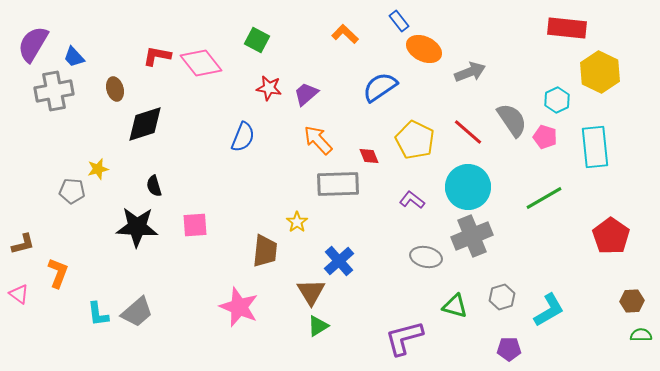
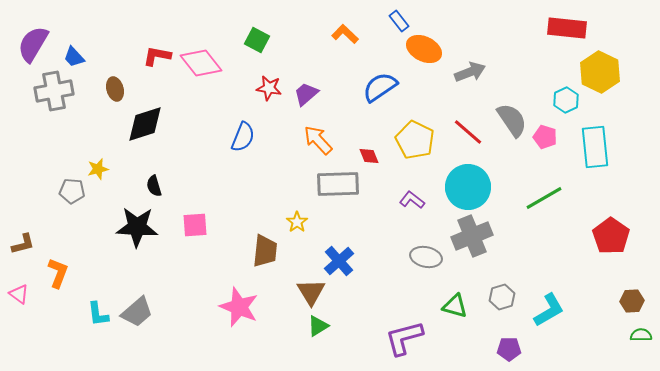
cyan hexagon at (557, 100): moved 9 px right
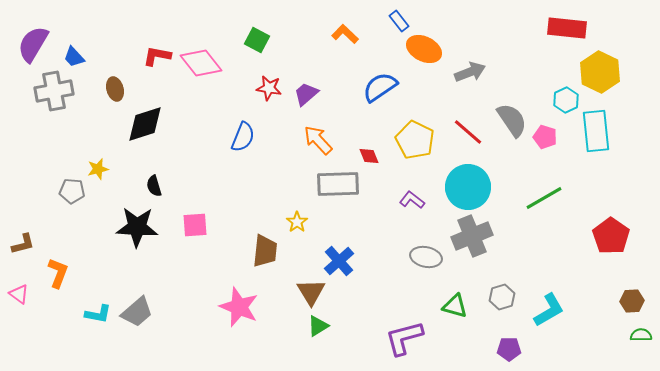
cyan rectangle at (595, 147): moved 1 px right, 16 px up
cyan L-shape at (98, 314): rotated 72 degrees counterclockwise
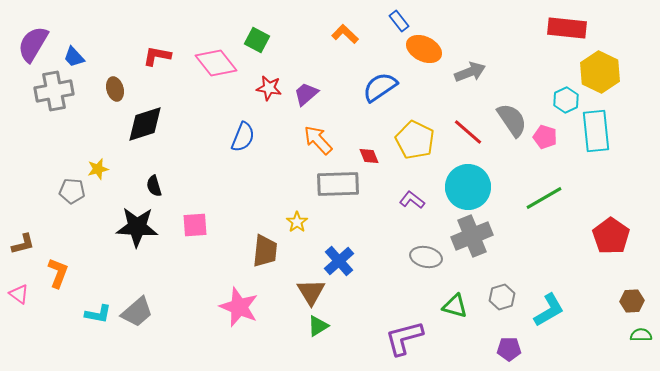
pink diamond at (201, 63): moved 15 px right
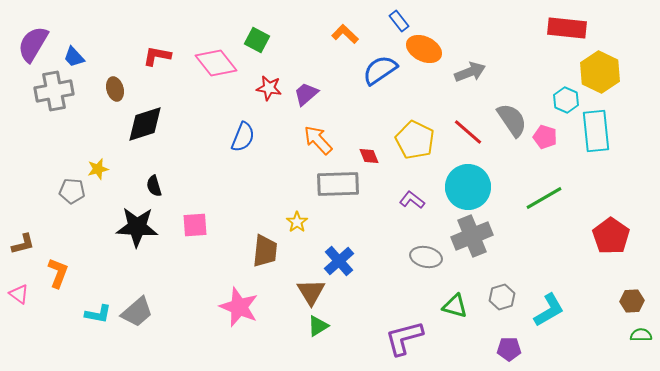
blue semicircle at (380, 87): moved 17 px up
cyan hexagon at (566, 100): rotated 10 degrees counterclockwise
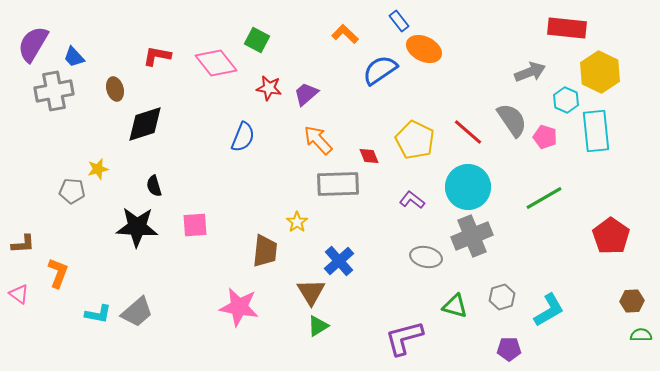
gray arrow at (470, 72): moved 60 px right
brown L-shape at (23, 244): rotated 10 degrees clockwise
pink star at (239, 307): rotated 12 degrees counterclockwise
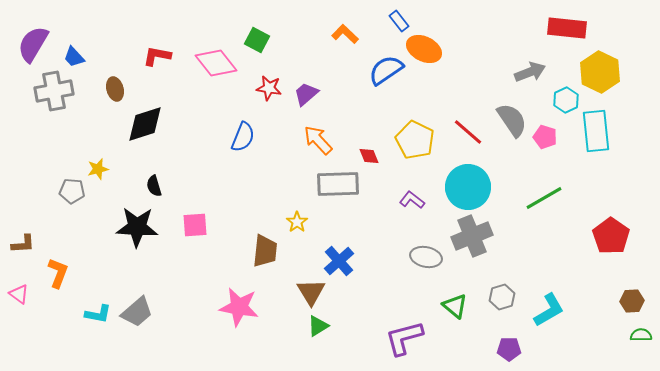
blue semicircle at (380, 70): moved 6 px right
cyan hexagon at (566, 100): rotated 10 degrees clockwise
green triangle at (455, 306): rotated 24 degrees clockwise
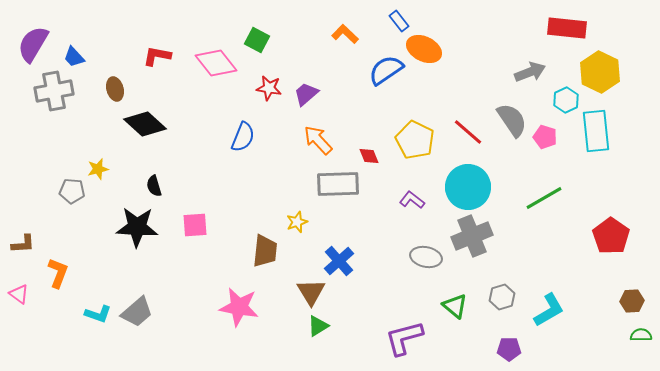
black diamond at (145, 124): rotated 60 degrees clockwise
yellow star at (297, 222): rotated 15 degrees clockwise
cyan L-shape at (98, 314): rotated 8 degrees clockwise
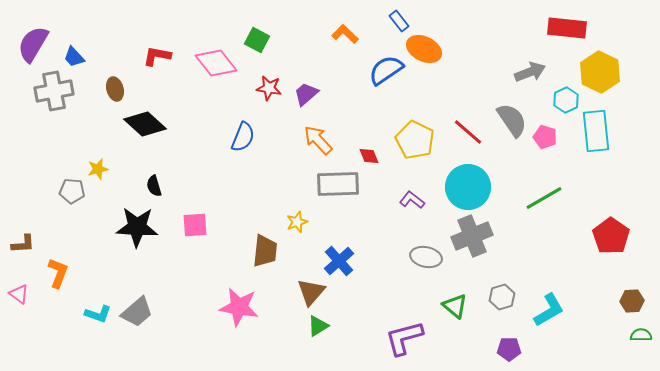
brown triangle at (311, 292): rotated 12 degrees clockwise
